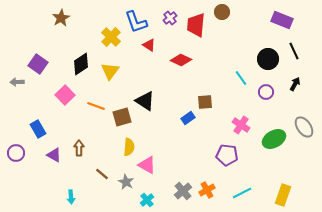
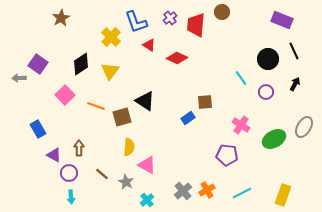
red diamond at (181, 60): moved 4 px left, 2 px up
gray arrow at (17, 82): moved 2 px right, 4 px up
gray ellipse at (304, 127): rotated 65 degrees clockwise
purple circle at (16, 153): moved 53 px right, 20 px down
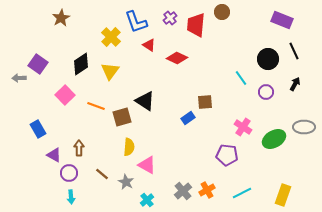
pink cross at (241, 125): moved 2 px right, 2 px down
gray ellipse at (304, 127): rotated 60 degrees clockwise
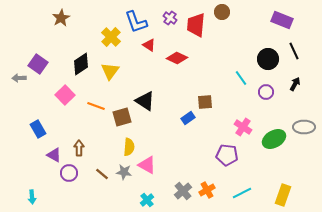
purple cross at (170, 18): rotated 16 degrees counterclockwise
gray star at (126, 182): moved 2 px left, 10 px up; rotated 21 degrees counterclockwise
cyan arrow at (71, 197): moved 39 px left
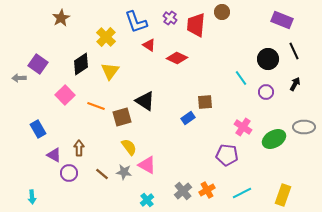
yellow cross at (111, 37): moved 5 px left
yellow semicircle at (129, 147): rotated 42 degrees counterclockwise
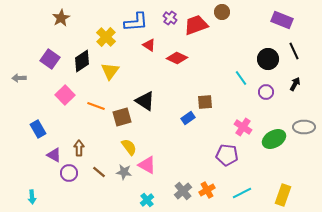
blue L-shape at (136, 22): rotated 75 degrees counterclockwise
red trapezoid at (196, 25): rotated 65 degrees clockwise
purple square at (38, 64): moved 12 px right, 5 px up
black diamond at (81, 64): moved 1 px right, 3 px up
brown line at (102, 174): moved 3 px left, 2 px up
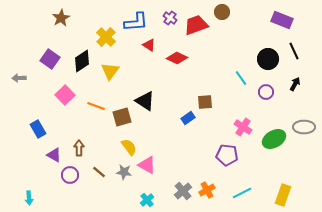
purple circle at (69, 173): moved 1 px right, 2 px down
cyan arrow at (32, 197): moved 3 px left, 1 px down
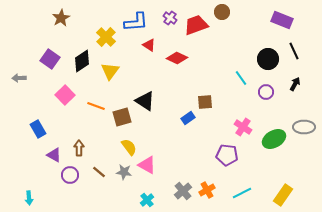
yellow rectangle at (283, 195): rotated 15 degrees clockwise
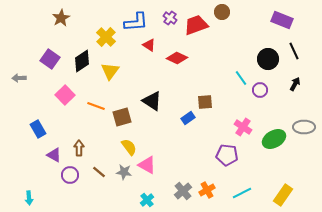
purple circle at (266, 92): moved 6 px left, 2 px up
black triangle at (145, 101): moved 7 px right
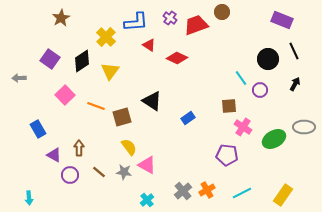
brown square at (205, 102): moved 24 px right, 4 px down
